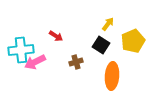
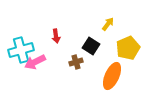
red arrow: rotated 48 degrees clockwise
yellow pentagon: moved 5 px left, 7 px down
black square: moved 10 px left, 1 px down
cyan cross: rotated 10 degrees counterclockwise
orange ellipse: rotated 20 degrees clockwise
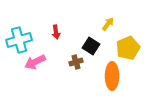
red arrow: moved 4 px up
cyan cross: moved 2 px left, 10 px up
orange ellipse: rotated 24 degrees counterclockwise
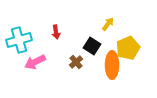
black square: moved 1 px right
brown cross: rotated 24 degrees counterclockwise
orange ellipse: moved 11 px up
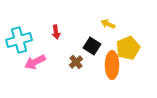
yellow arrow: rotated 104 degrees counterclockwise
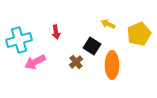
yellow pentagon: moved 11 px right, 14 px up
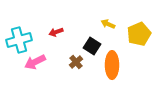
red arrow: rotated 80 degrees clockwise
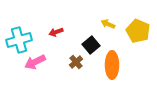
yellow pentagon: moved 1 px left, 3 px up; rotated 25 degrees counterclockwise
black square: moved 1 px left, 1 px up; rotated 18 degrees clockwise
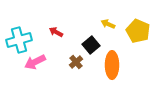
red arrow: rotated 48 degrees clockwise
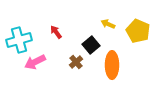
red arrow: rotated 24 degrees clockwise
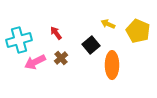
red arrow: moved 1 px down
brown cross: moved 15 px left, 4 px up
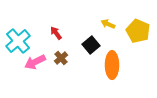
cyan cross: moved 1 px left, 1 px down; rotated 25 degrees counterclockwise
